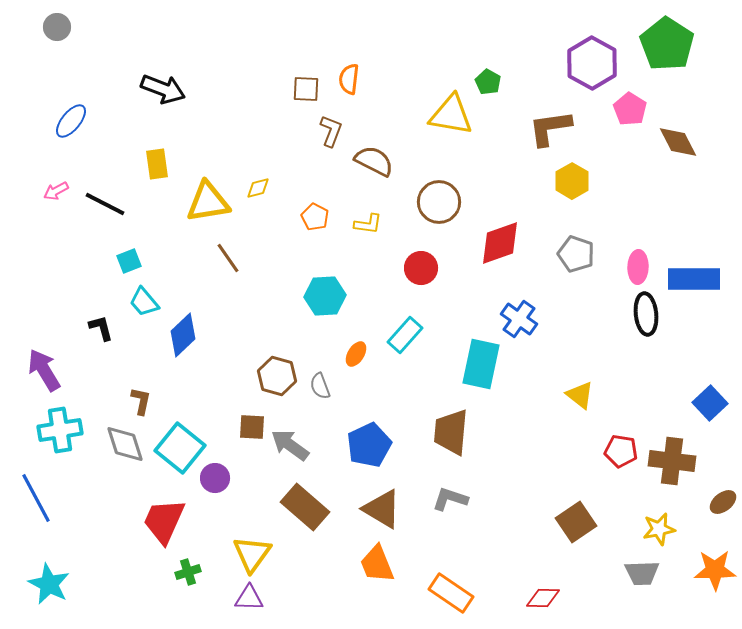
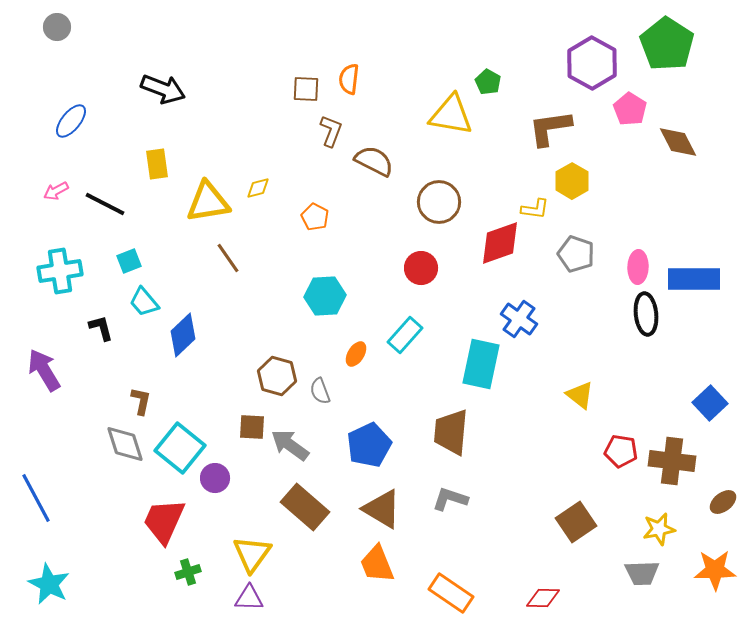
yellow L-shape at (368, 224): moved 167 px right, 15 px up
gray semicircle at (320, 386): moved 5 px down
cyan cross at (60, 430): moved 159 px up
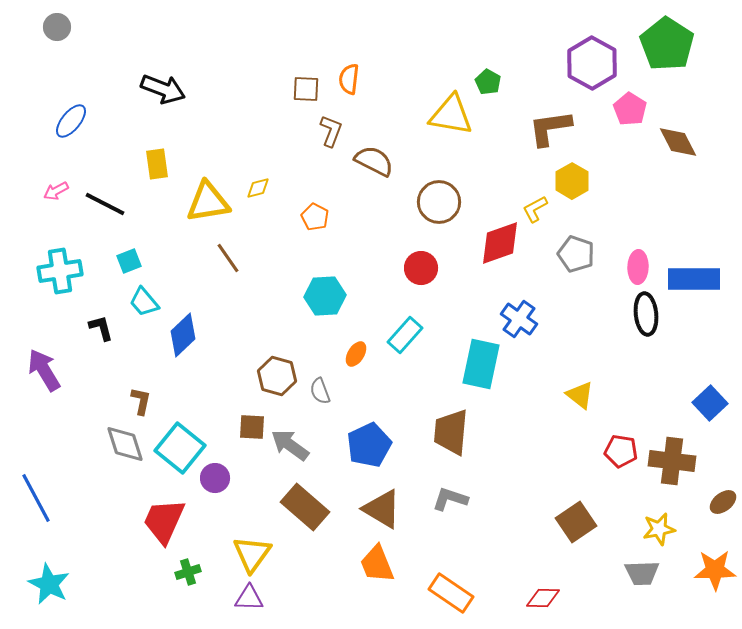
yellow L-shape at (535, 209): rotated 144 degrees clockwise
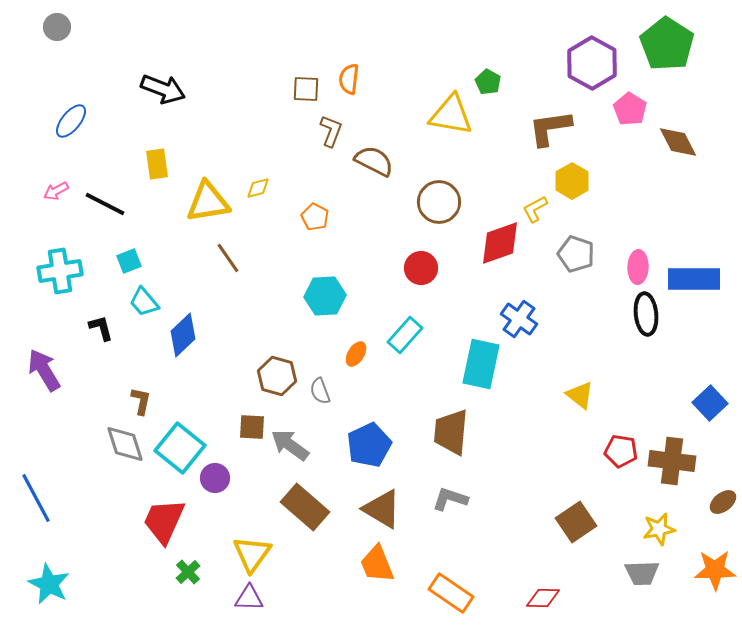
green cross at (188, 572): rotated 25 degrees counterclockwise
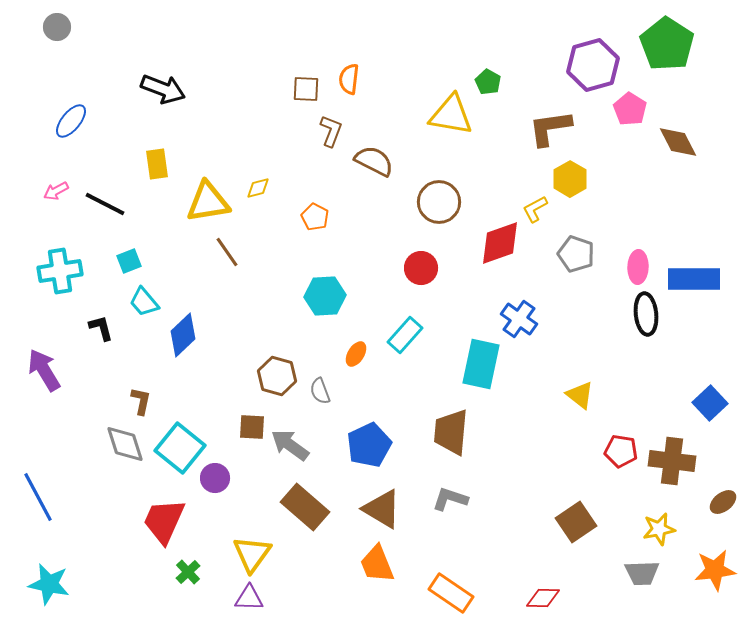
purple hexagon at (592, 63): moved 1 px right, 2 px down; rotated 15 degrees clockwise
yellow hexagon at (572, 181): moved 2 px left, 2 px up
brown line at (228, 258): moved 1 px left, 6 px up
blue line at (36, 498): moved 2 px right, 1 px up
orange star at (715, 570): rotated 6 degrees counterclockwise
cyan star at (49, 584): rotated 15 degrees counterclockwise
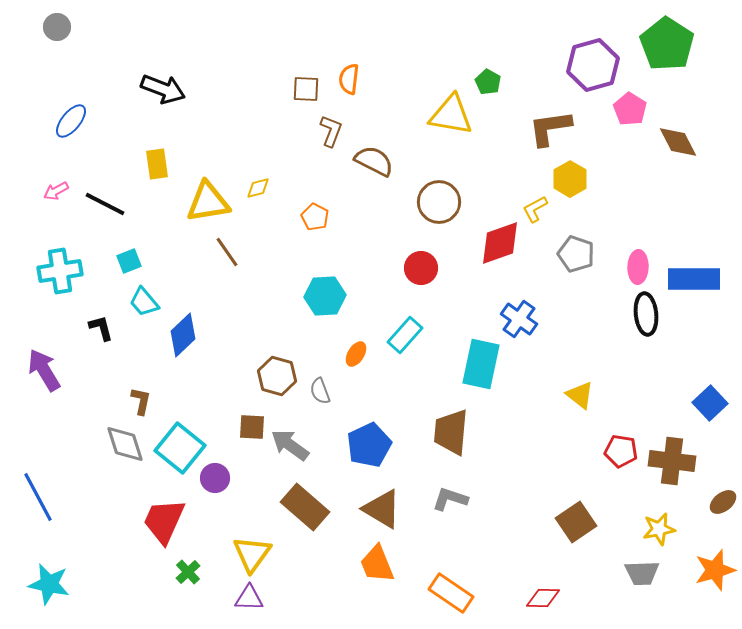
orange star at (715, 570): rotated 9 degrees counterclockwise
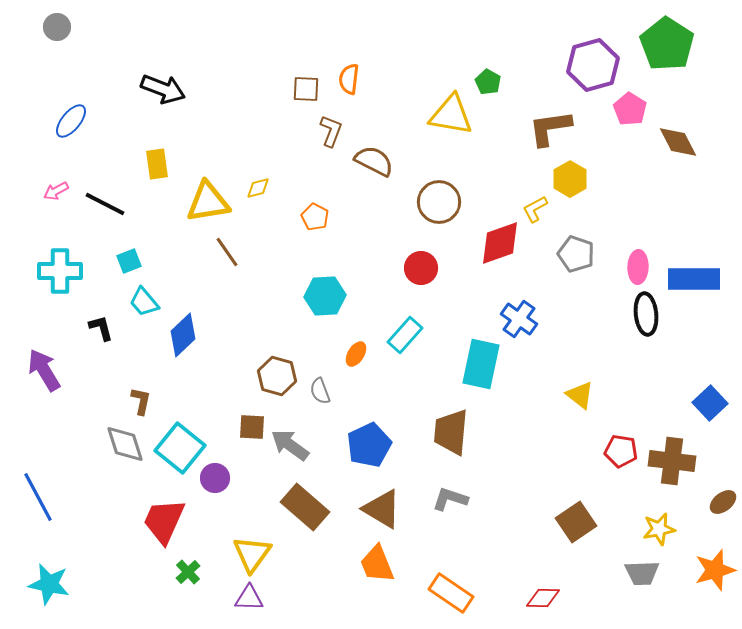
cyan cross at (60, 271): rotated 9 degrees clockwise
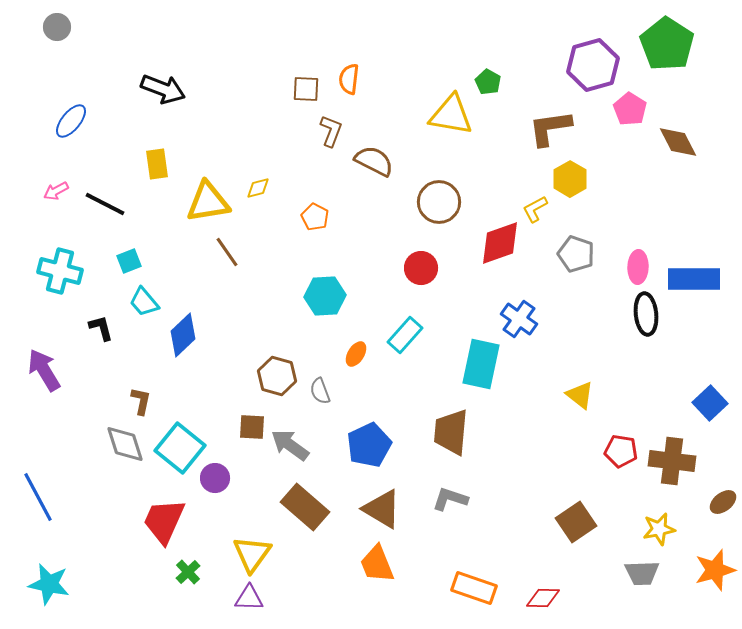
cyan cross at (60, 271): rotated 15 degrees clockwise
orange rectangle at (451, 593): moved 23 px right, 5 px up; rotated 15 degrees counterclockwise
